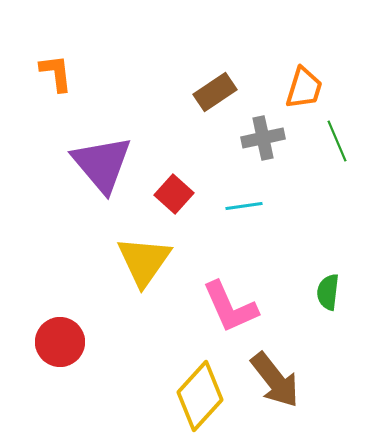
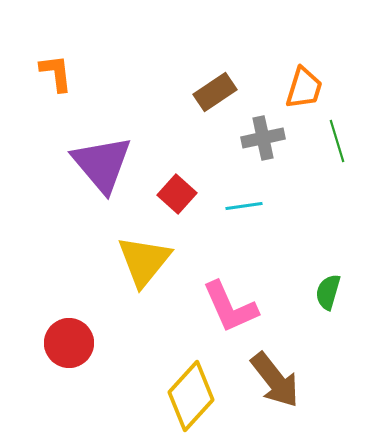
green line: rotated 6 degrees clockwise
red square: moved 3 px right
yellow triangle: rotated 4 degrees clockwise
green semicircle: rotated 9 degrees clockwise
red circle: moved 9 px right, 1 px down
yellow diamond: moved 9 px left
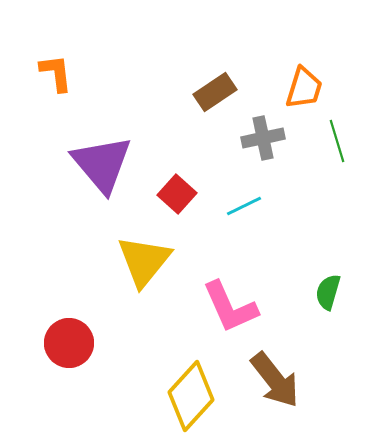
cyan line: rotated 18 degrees counterclockwise
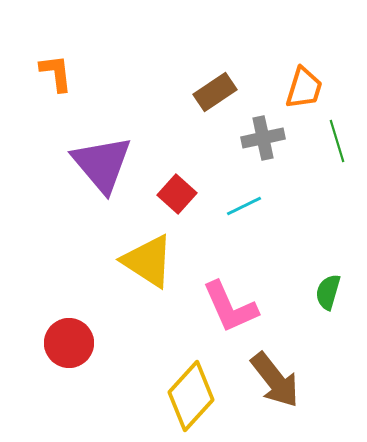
yellow triangle: moved 4 px right; rotated 36 degrees counterclockwise
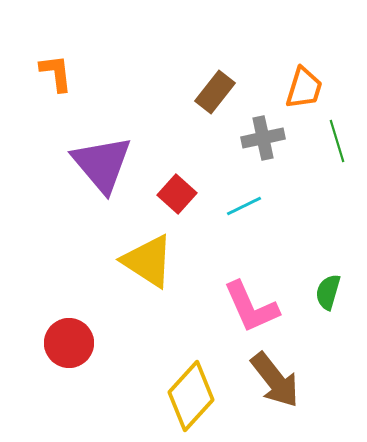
brown rectangle: rotated 18 degrees counterclockwise
pink L-shape: moved 21 px right
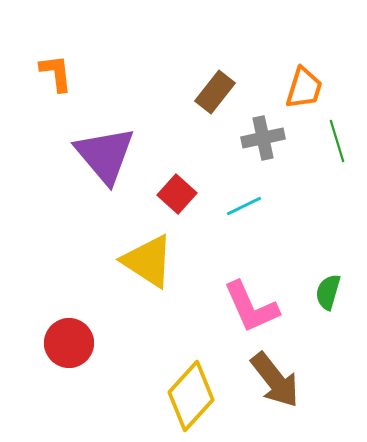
purple triangle: moved 3 px right, 9 px up
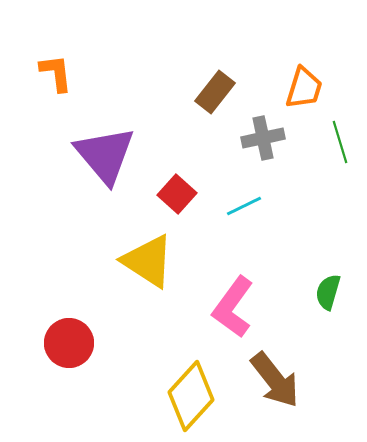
green line: moved 3 px right, 1 px down
pink L-shape: moved 18 px left; rotated 60 degrees clockwise
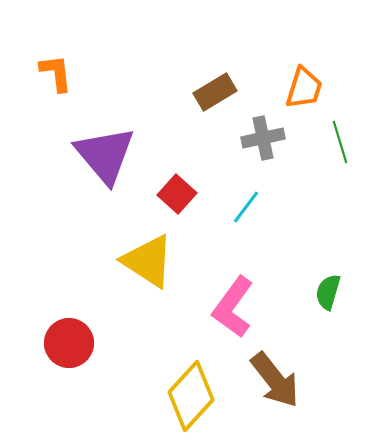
brown rectangle: rotated 21 degrees clockwise
cyan line: moved 2 px right, 1 px down; rotated 27 degrees counterclockwise
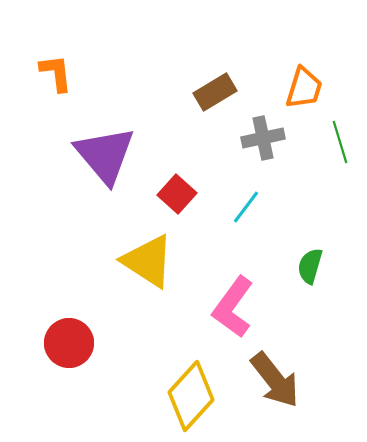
green semicircle: moved 18 px left, 26 px up
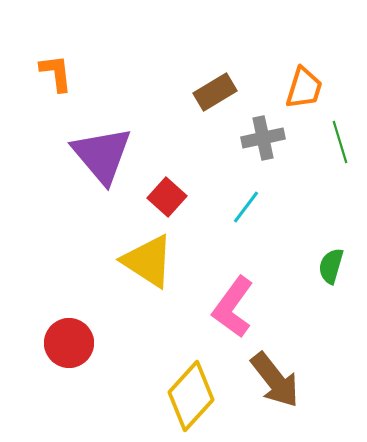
purple triangle: moved 3 px left
red square: moved 10 px left, 3 px down
green semicircle: moved 21 px right
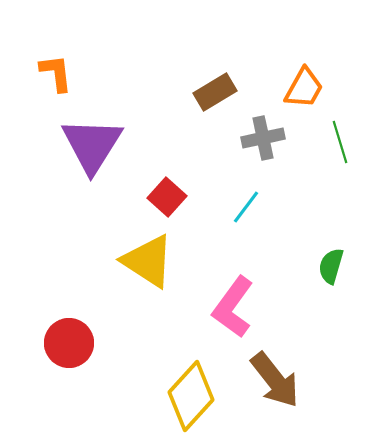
orange trapezoid: rotated 12 degrees clockwise
purple triangle: moved 10 px left, 10 px up; rotated 12 degrees clockwise
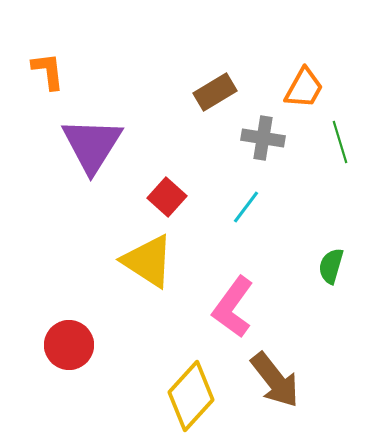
orange L-shape: moved 8 px left, 2 px up
gray cross: rotated 21 degrees clockwise
red circle: moved 2 px down
